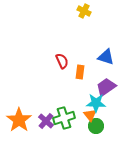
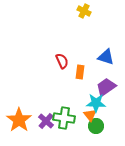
green cross: rotated 25 degrees clockwise
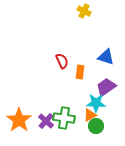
orange triangle: rotated 40 degrees clockwise
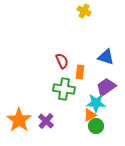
green cross: moved 29 px up
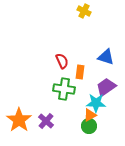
green circle: moved 7 px left
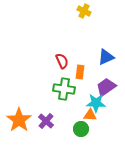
blue triangle: rotated 42 degrees counterclockwise
orange triangle: rotated 32 degrees clockwise
green circle: moved 8 px left, 3 px down
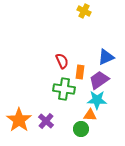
purple trapezoid: moved 7 px left, 7 px up
cyan star: moved 1 px right, 3 px up
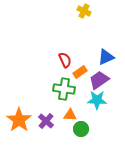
red semicircle: moved 3 px right, 1 px up
orange rectangle: rotated 48 degrees clockwise
orange triangle: moved 20 px left
